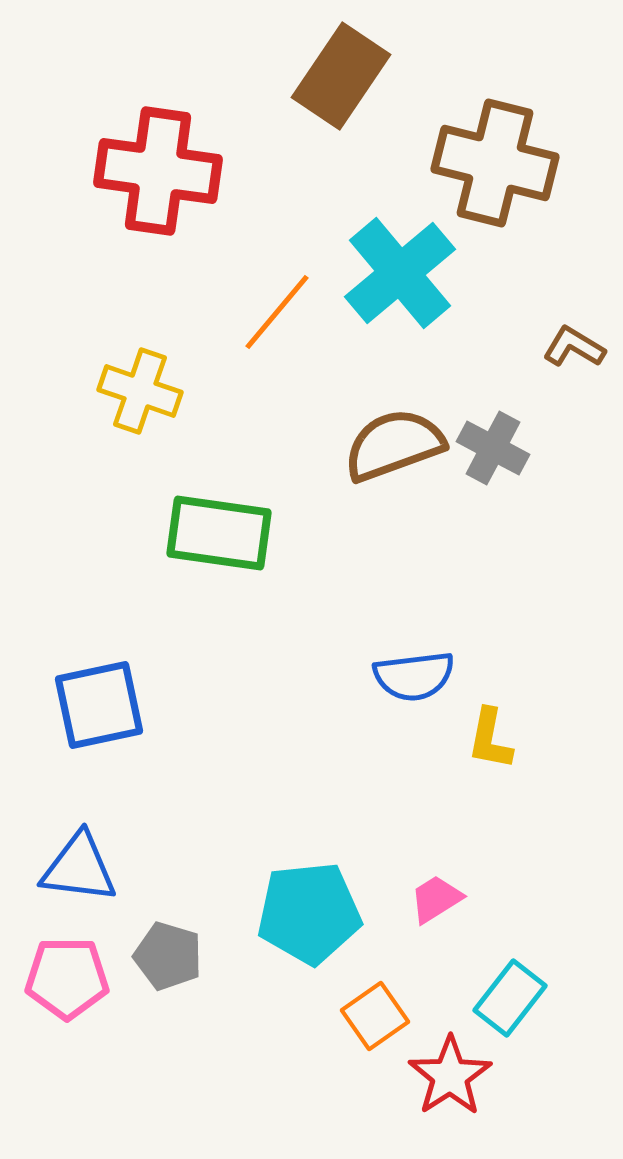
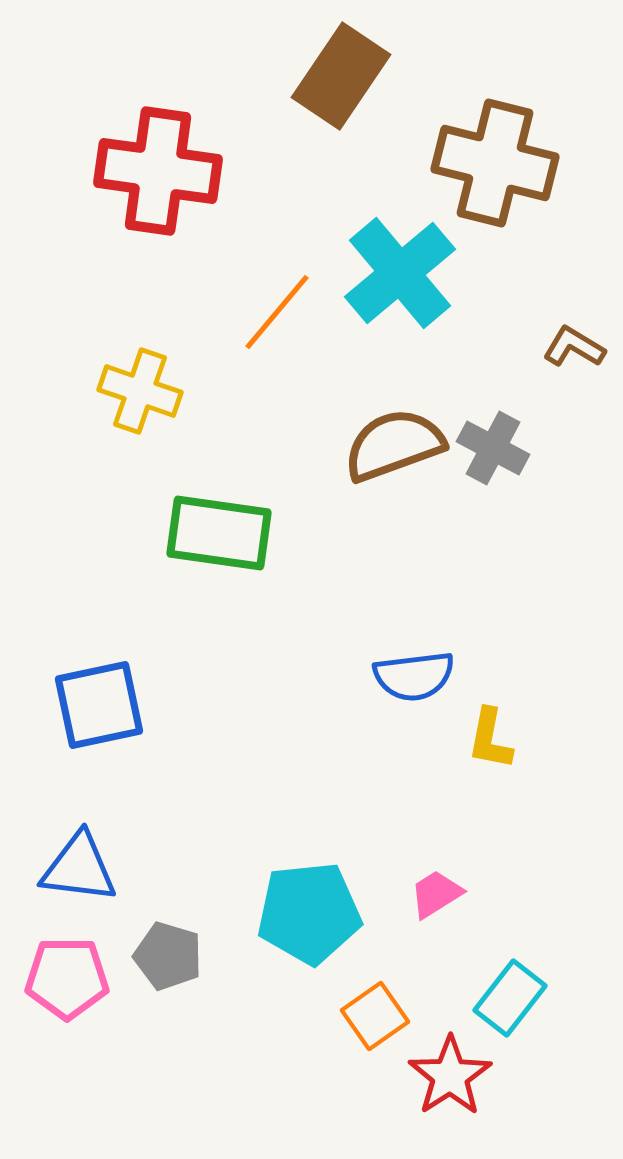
pink trapezoid: moved 5 px up
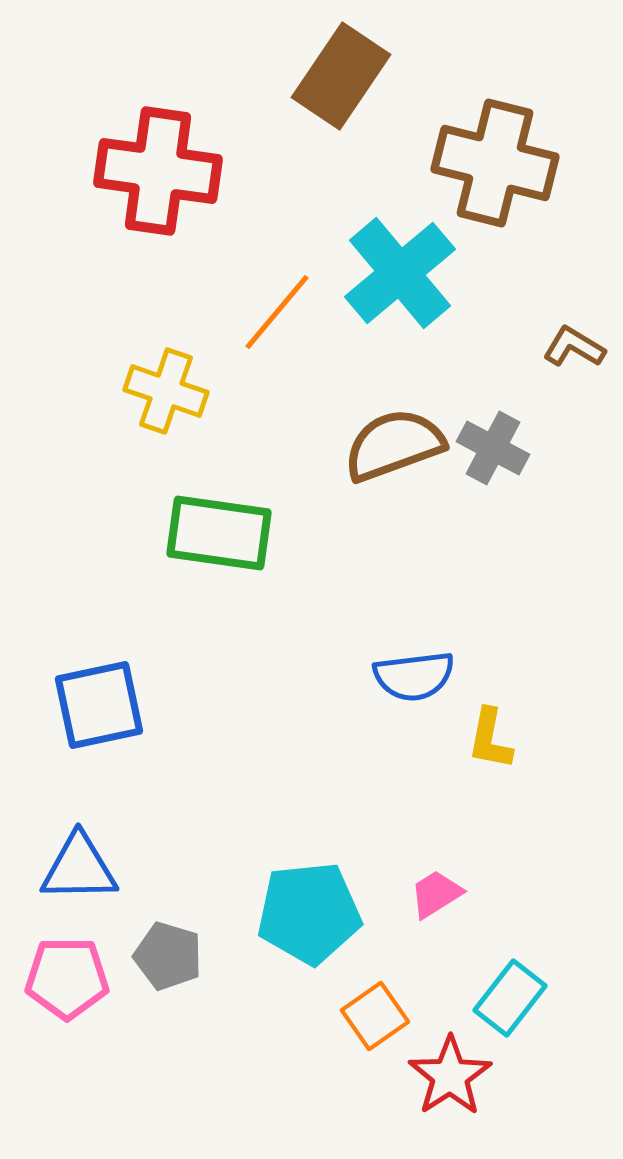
yellow cross: moved 26 px right
blue triangle: rotated 8 degrees counterclockwise
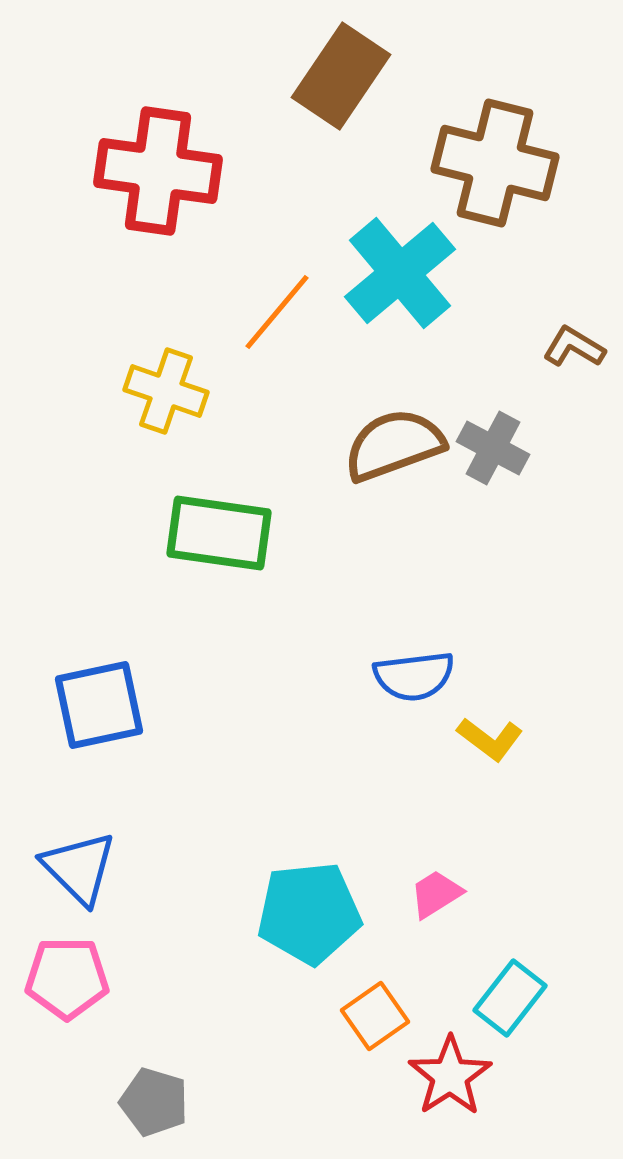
yellow L-shape: rotated 64 degrees counterclockwise
blue triangle: rotated 46 degrees clockwise
gray pentagon: moved 14 px left, 146 px down
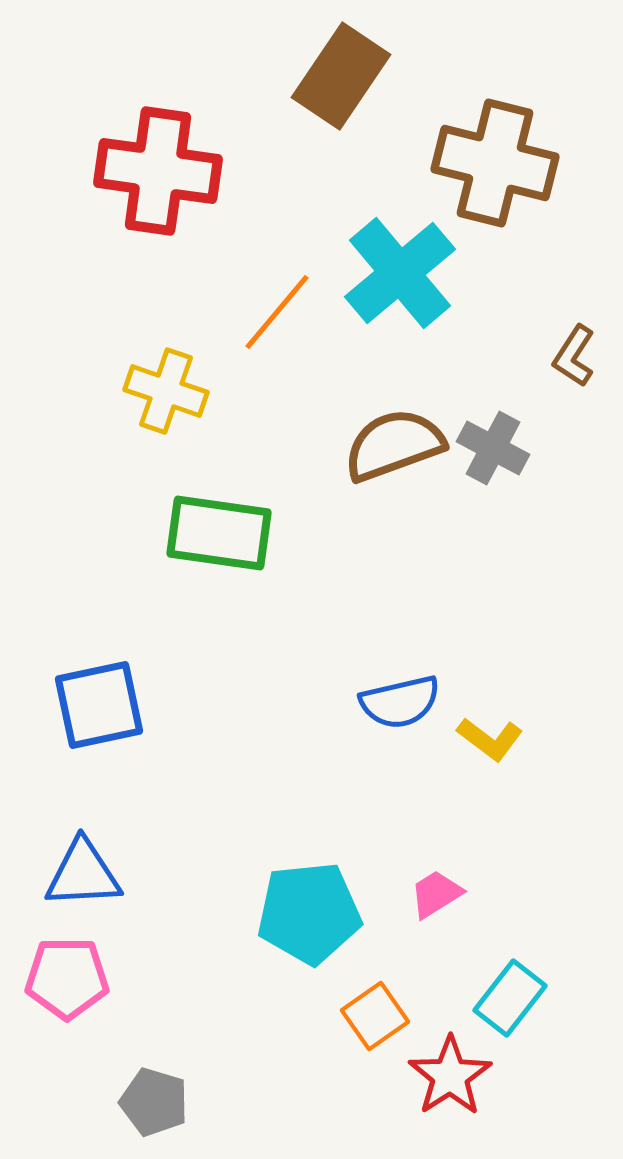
brown L-shape: moved 9 px down; rotated 88 degrees counterclockwise
blue semicircle: moved 14 px left, 26 px down; rotated 6 degrees counterclockwise
blue triangle: moved 4 px right, 6 px down; rotated 48 degrees counterclockwise
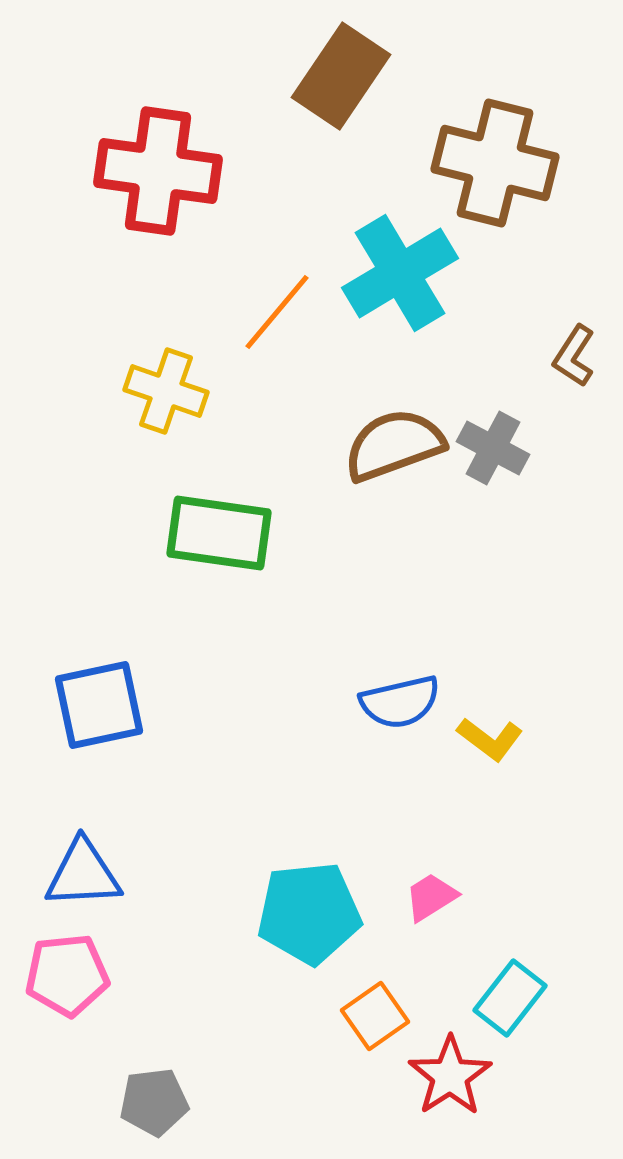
cyan cross: rotated 9 degrees clockwise
pink trapezoid: moved 5 px left, 3 px down
pink pentagon: moved 3 px up; rotated 6 degrees counterclockwise
gray pentagon: rotated 24 degrees counterclockwise
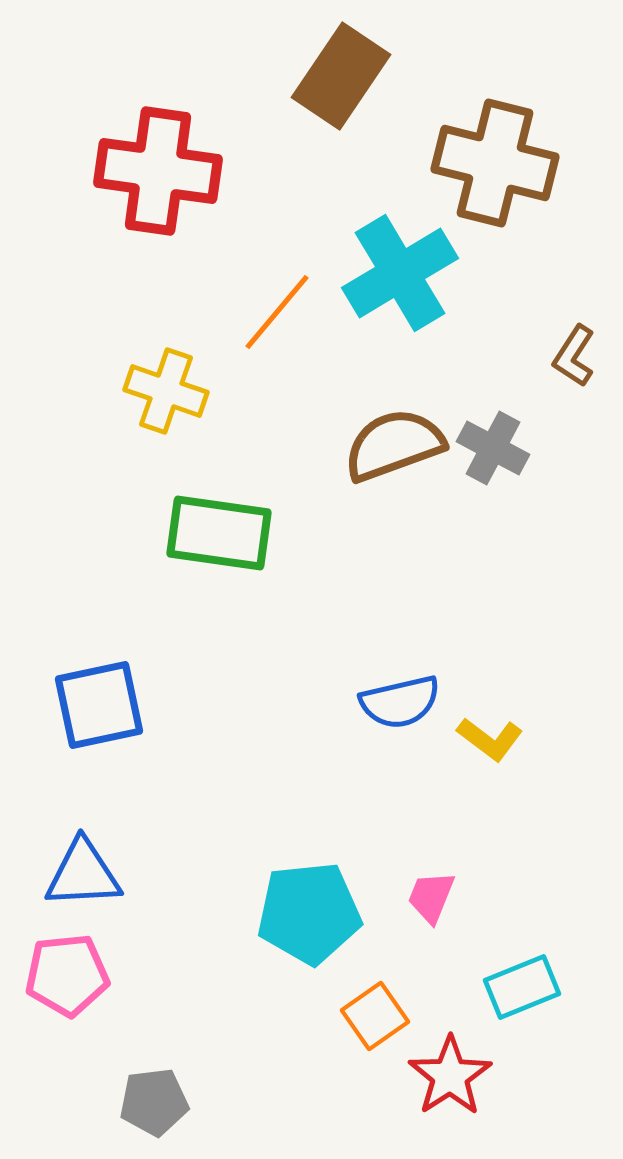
pink trapezoid: rotated 36 degrees counterclockwise
cyan rectangle: moved 12 px right, 11 px up; rotated 30 degrees clockwise
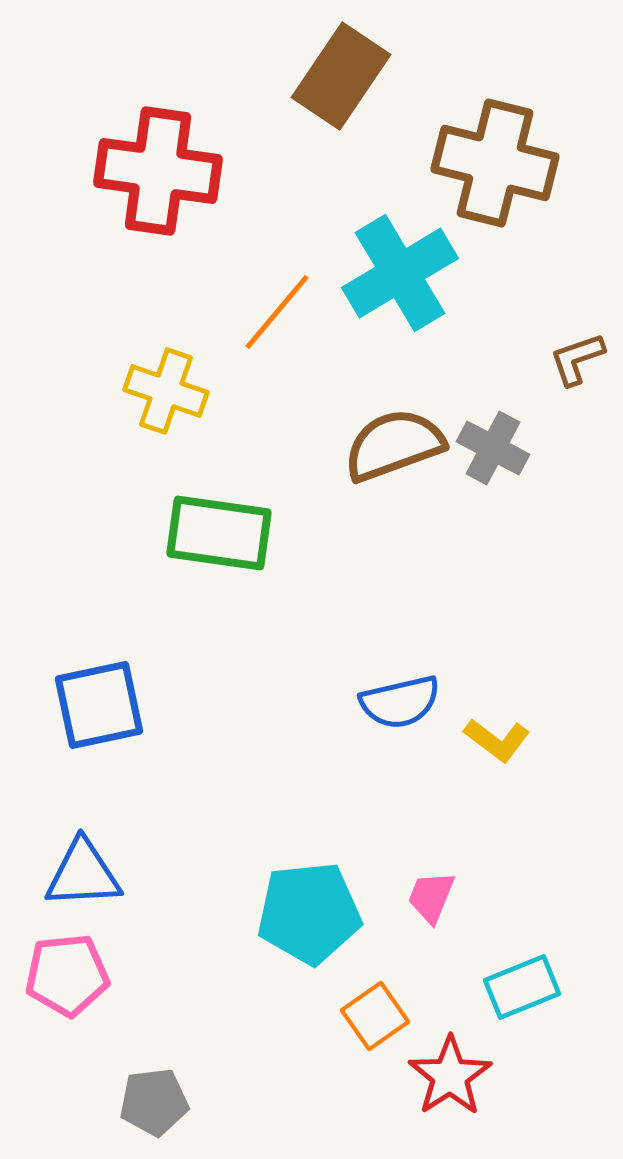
brown L-shape: moved 3 px right, 3 px down; rotated 38 degrees clockwise
yellow L-shape: moved 7 px right, 1 px down
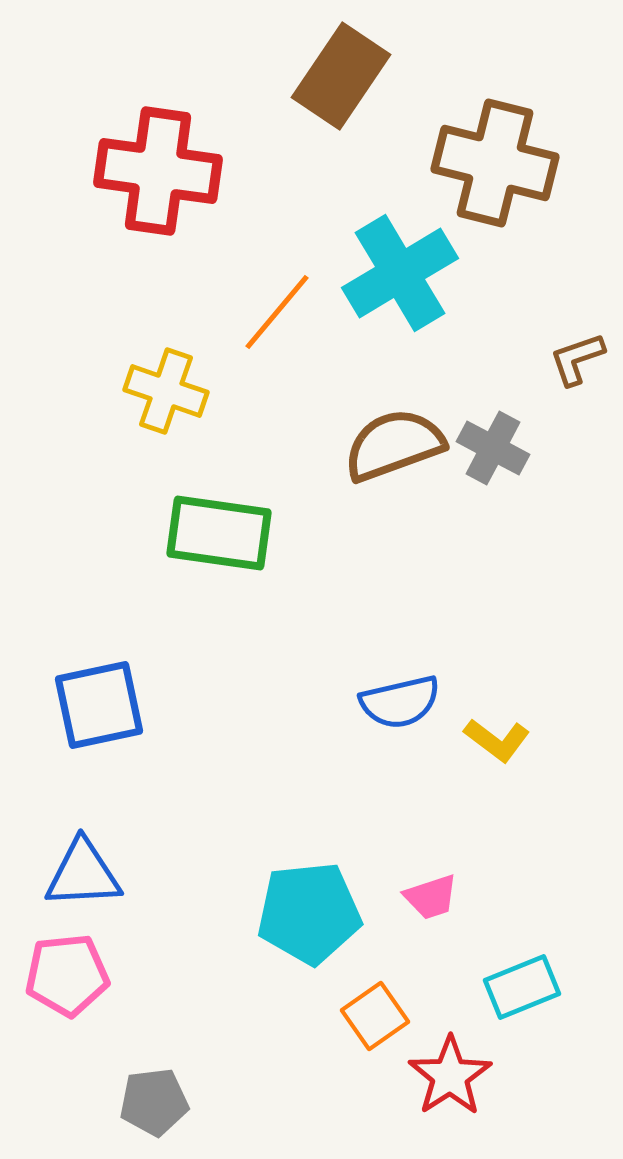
pink trapezoid: rotated 130 degrees counterclockwise
